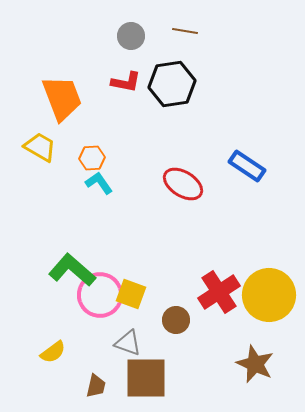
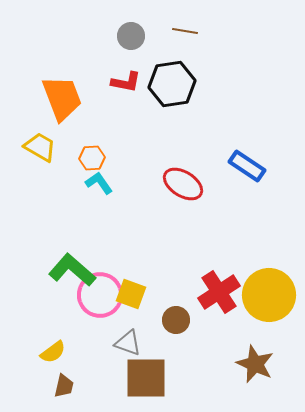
brown trapezoid: moved 32 px left
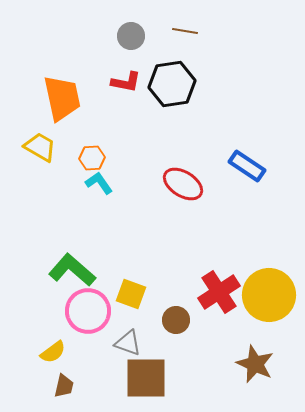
orange trapezoid: rotated 9 degrees clockwise
pink circle: moved 12 px left, 16 px down
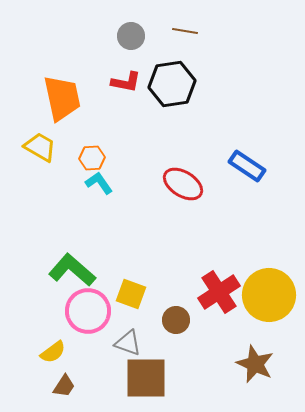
brown trapezoid: rotated 20 degrees clockwise
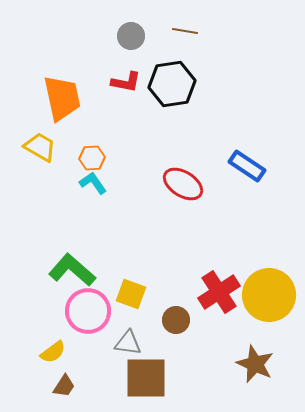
cyan L-shape: moved 6 px left
gray triangle: rotated 12 degrees counterclockwise
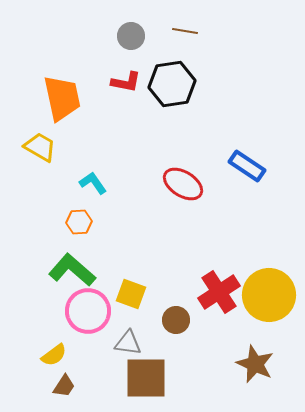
orange hexagon: moved 13 px left, 64 px down
yellow semicircle: moved 1 px right, 3 px down
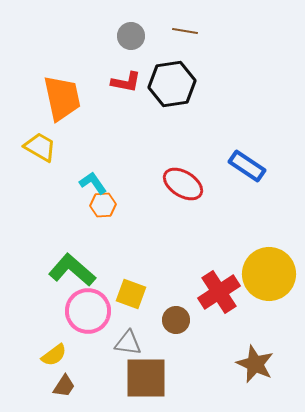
orange hexagon: moved 24 px right, 17 px up
yellow circle: moved 21 px up
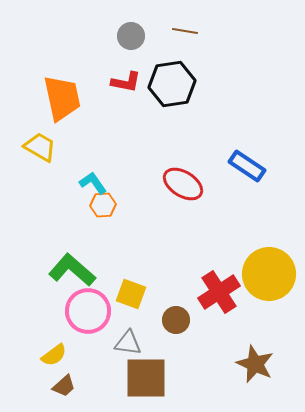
brown trapezoid: rotated 15 degrees clockwise
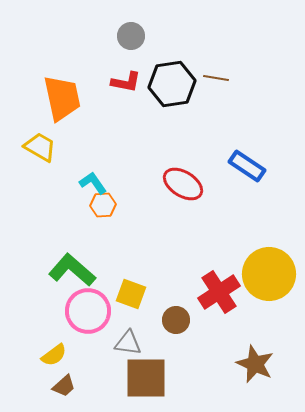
brown line: moved 31 px right, 47 px down
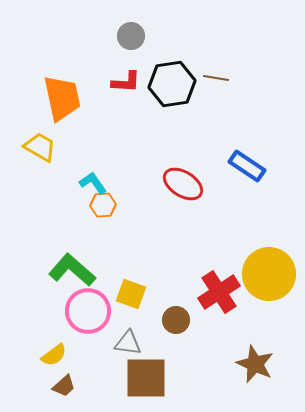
red L-shape: rotated 8 degrees counterclockwise
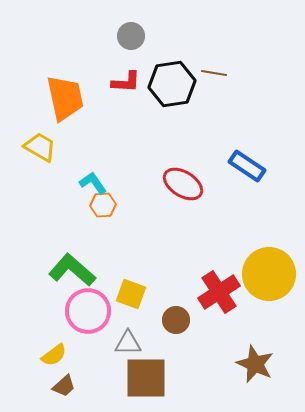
brown line: moved 2 px left, 5 px up
orange trapezoid: moved 3 px right
gray triangle: rotated 8 degrees counterclockwise
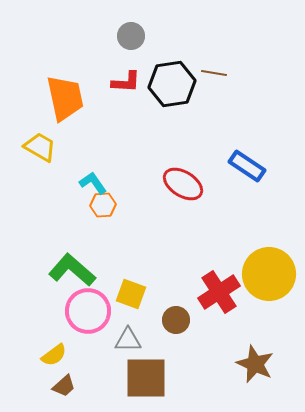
gray triangle: moved 3 px up
